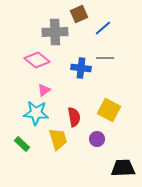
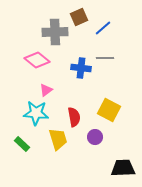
brown square: moved 3 px down
pink triangle: moved 2 px right
purple circle: moved 2 px left, 2 px up
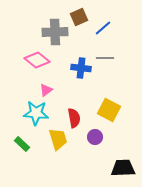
red semicircle: moved 1 px down
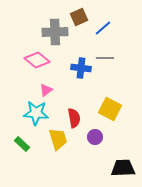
yellow square: moved 1 px right, 1 px up
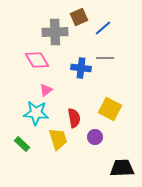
pink diamond: rotated 20 degrees clockwise
black trapezoid: moved 1 px left
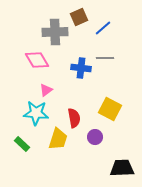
yellow trapezoid: rotated 35 degrees clockwise
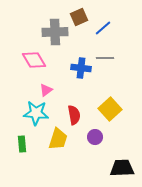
pink diamond: moved 3 px left
yellow square: rotated 20 degrees clockwise
red semicircle: moved 3 px up
green rectangle: rotated 42 degrees clockwise
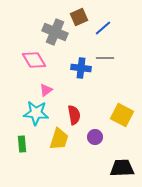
gray cross: rotated 25 degrees clockwise
yellow square: moved 12 px right, 6 px down; rotated 20 degrees counterclockwise
yellow trapezoid: moved 1 px right
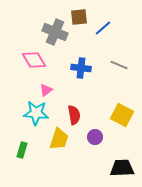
brown square: rotated 18 degrees clockwise
gray line: moved 14 px right, 7 px down; rotated 24 degrees clockwise
green rectangle: moved 6 px down; rotated 21 degrees clockwise
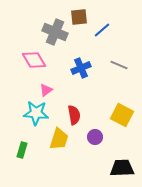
blue line: moved 1 px left, 2 px down
blue cross: rotated 30 degrees counterclockwise
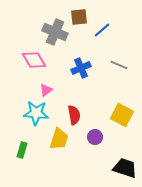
black trapezoid: moved 3 px right; rotated 20 degrees clockwise
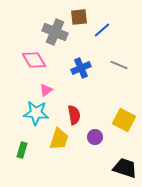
yellow square: moved 2 px right, 5 px down
